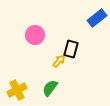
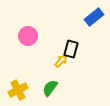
blue rectangle: moved 3 px left, 1 px up
pink circle: moved 7 px left, 1 px down
yellow arrow: moved 2 px right
yellow cross: moved 1 px right
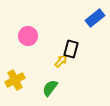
blue rectangle: moved 1 px right, 1 px down
yellow cross: moved 3 px left, 10 px up
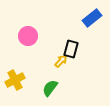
blue rectangle: moved 3 px left
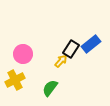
blue rectangle: moved 1 px left, 26 px down
pink circle: moved 5 px left, 18 px down
black rectangle: rotated 18 degrees clockwise
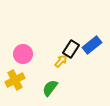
blue rectangle: moved 1 px right, 1 px down
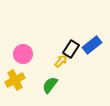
green semicircle: moved 3 px up
